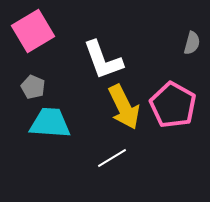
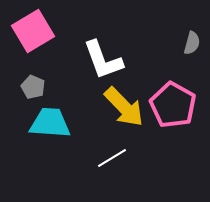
yellow arrow: rotated 18 degrees counterclockwise
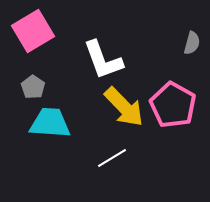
gray pentagon: rotated 10 degrees clockwise
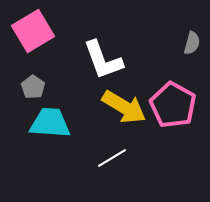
yellow arrow: rotated 15 degrees counterclockwise
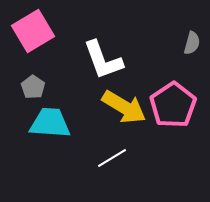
pink pentagon: rotated 9 degrees clockwise
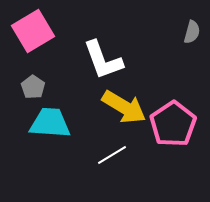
gray semicircle: moved 11 px up
pink pentagon: moved 19 px down
white line: moved 3 px up
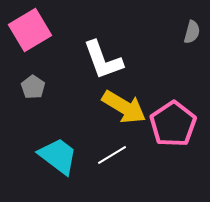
pink square: moved 3 px left, 1 px up
cyan trapezoid: moved 8 px right, 33 px down; rotated 33 degrees clockwise
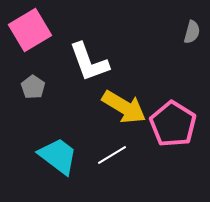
white L-shape: moved 14 px left, 2 px down
pink pentagon: rotated 6 degrees counterclockwise
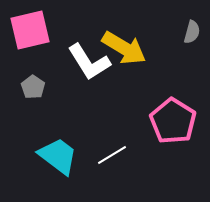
pink square: rotated 18 degrees clockwise
white L-shape: rotated 12 degrees counterclockwise
yellow arrow: moved 59 px up
pink pentagon: moved 3 px up
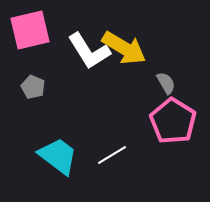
gray semicircle: moved 26 px left, 51 px down; rotated 45 degrees counterclockwise
white L-shape: moved 11 px up
gray pentagon: rotated 10 degrees counterclockwise
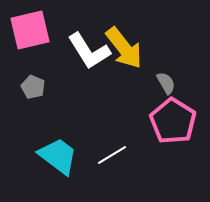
yellow arrow: rotated 21 degrees clockwise
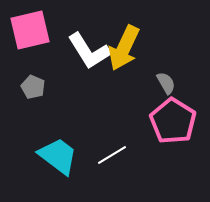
yellow arrow: rotated 63 degrees clockwise
